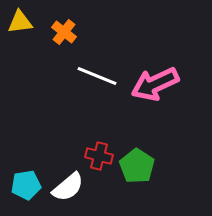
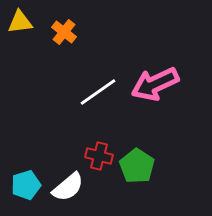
white line: moved 1 px right, 16 px down; rotated 57 degrees counterclockwise
cyan pentagon: rotated 8 degrees counterclockwise
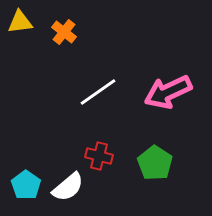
pink arrow: moved 13 px right, 8 px down
green pentagon: moved 18 px right, 3 px up
cyan pentagon: rotated 20 degrees counterclockwise
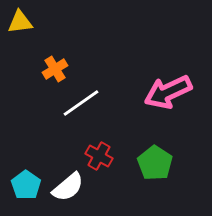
orange cross: moved 9 px left, 37 px down; rotated 20 degrees clockwise
white line: moved 17 px left, 11 px down
red cross: rotated 16 degrees clockwise
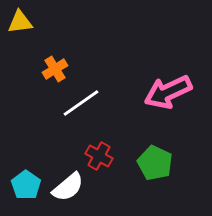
green pentagon: rotated 8 degrees counterclockwise
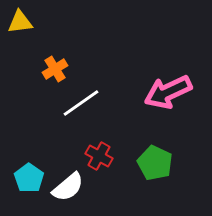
cyan pentagon: moved 3 px right, 7 px up
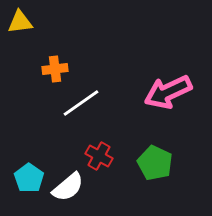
orange cross: rotated 25 degrees clockwise
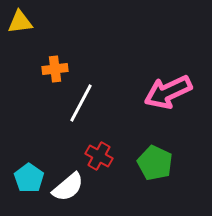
white line: rotated 27 degrees counterclockwise
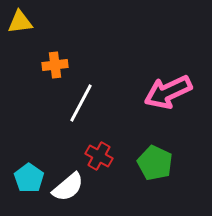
orange cross: moved 4 px up
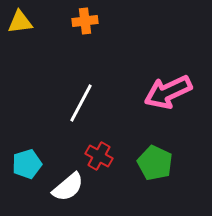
orange cross: moved 30 px right, 44 px up
cyan pentagon: moved 2 px left, 14 px up; rotated 20 degrees clockwise
